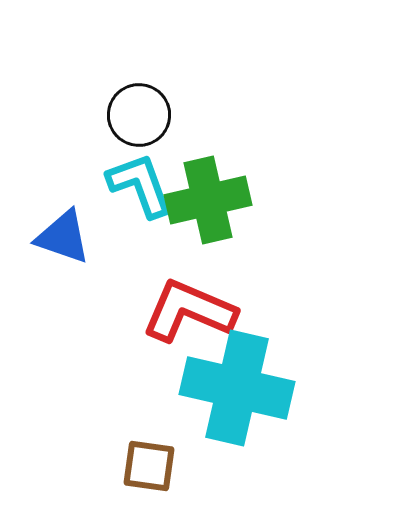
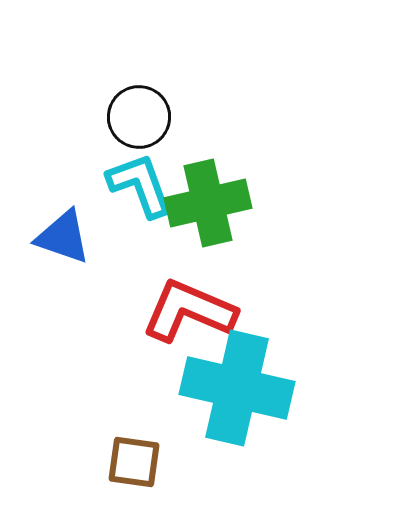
black circle: moved 2 px down
green cross: moved 3 px down
brown square: moved 15 px left, 4 px up
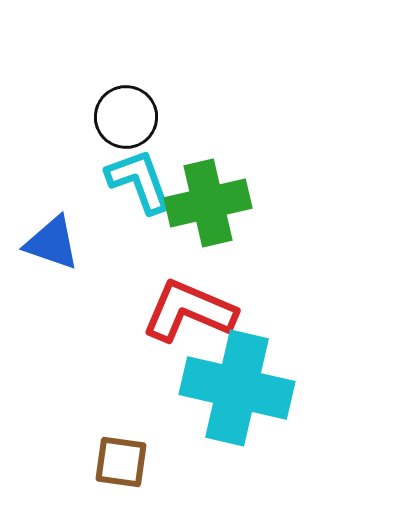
black circle: moved 13 px left
cyan L-shape: moved 1 px left, 4 px up
blue triangle: moved 11 px left, 6 px down
brown square: moved 13 px left
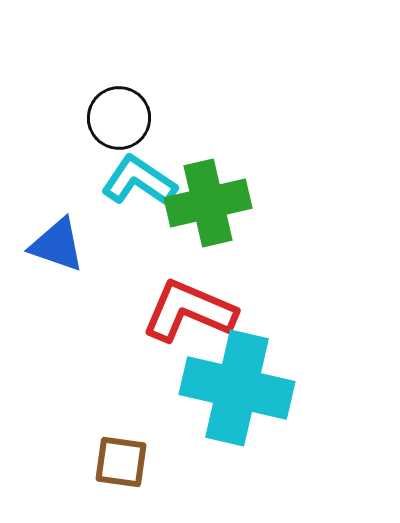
black circle: moved 7 px left, 1 px down
cyan L-shape: rotated 36 degrees counterclockwise
blue triangle: moved 5 px right, 2 px down
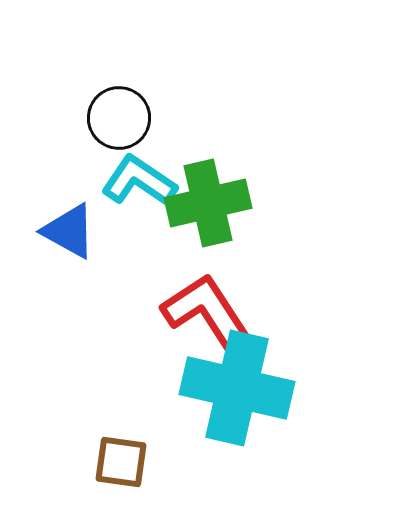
blue triangle: moved 12 px right, 14 px up; rotated 10 degrees clockwise
red L-shape: moved 18 px right, 1 px down; rotated 34 degrees clockwise
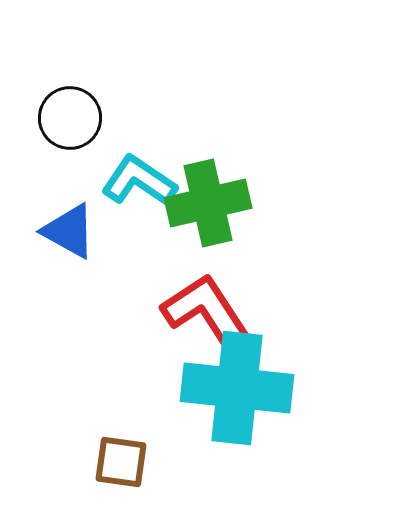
black circle: moved 49 px left
cyan cross: rotated 7 degrees counterclockwise
